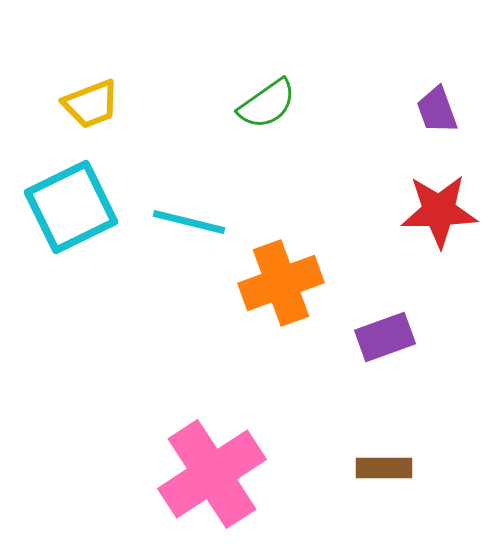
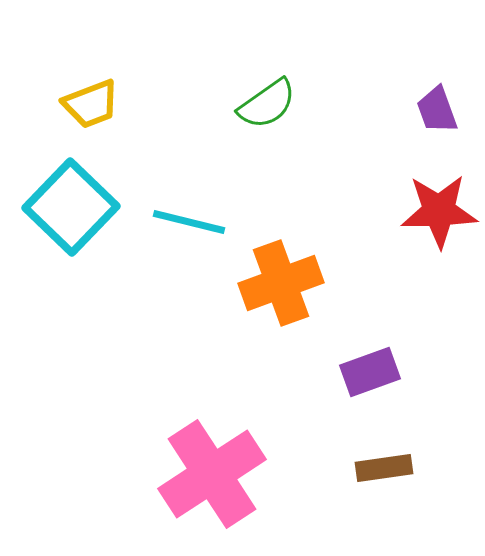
cyan square: rotated 20 degrees counterclockwise
purple rectangle: moved 15 px left, 35 px down
brown rectangle: rotated 8 degrees counterclockwise
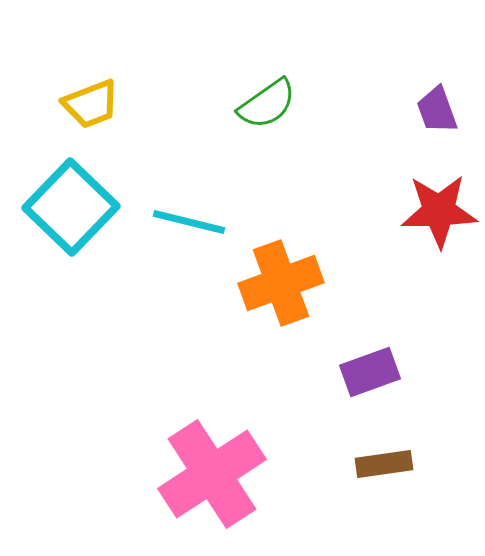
brown rectangle: moved 4 px up
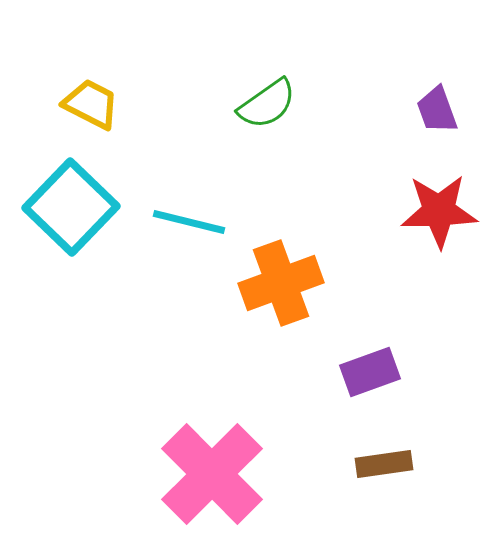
yellow trapezoid: rotated 132 degrees counterclockwise
pink cross: rotated 12 degrees counterclockwise
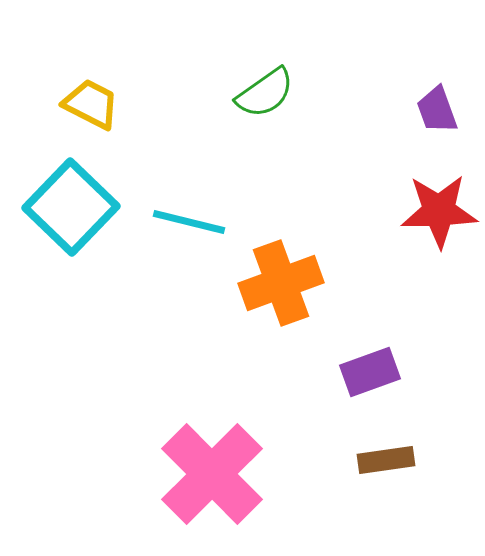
green semicircle: moved 2 px left, 11 px up
brown rectangle: moved 2 px right, 4 px up
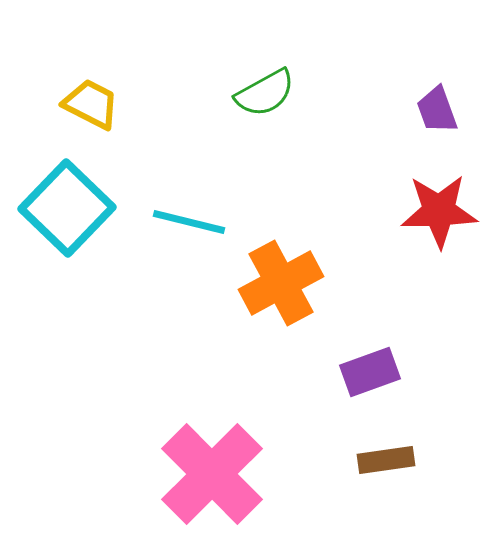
green semicircle: rotated 6 degrees clockwise
cyan square: moved 4 px left, 1 px down
orange cross: rotated 8 degrees counterclockwise
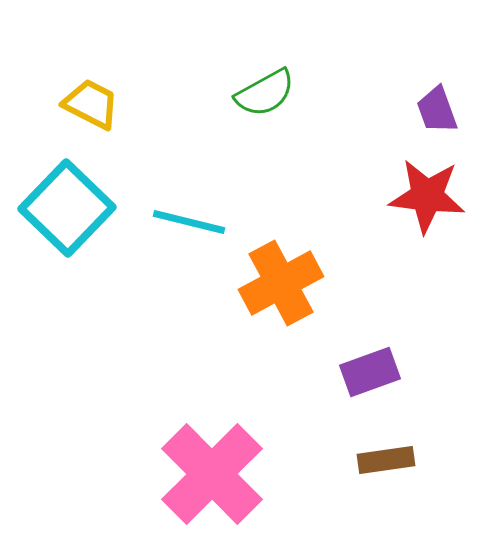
red star: moved 12 px left, 15 px up; rotated 8 degrees clockwise
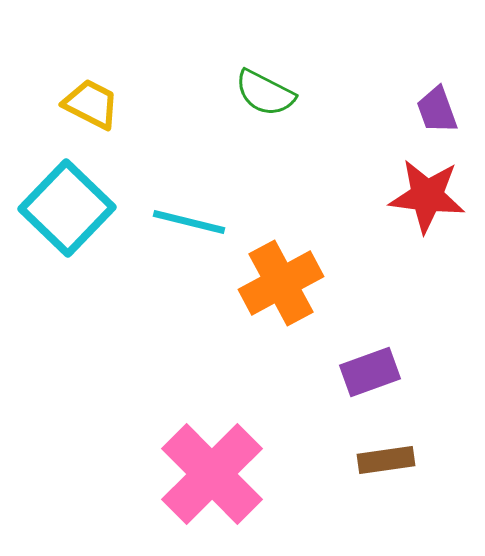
green semicircle: rotated 56 degrees clockwise
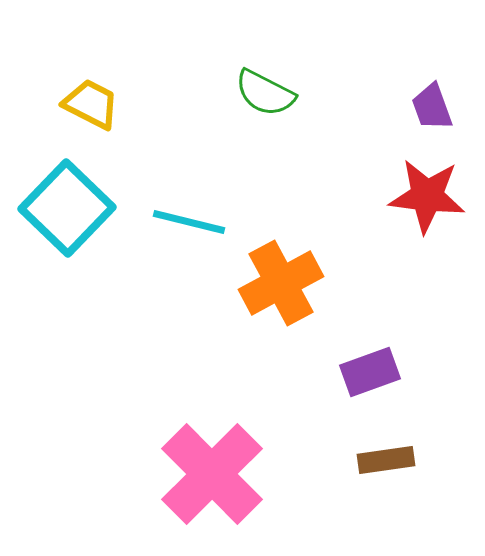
purple trapezoid: moved 5 px left, 3 px up
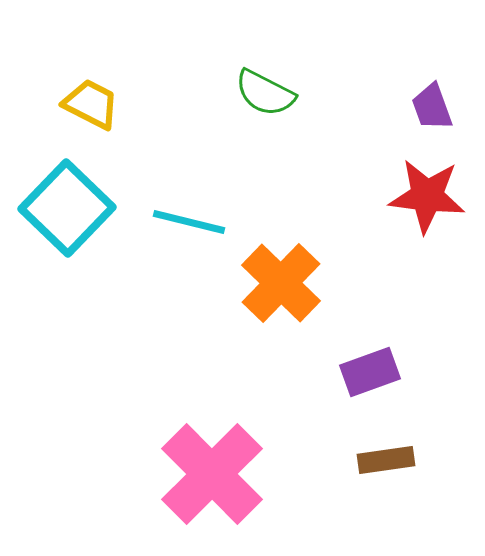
orange cross: rotated 18 degrees counterclockwise
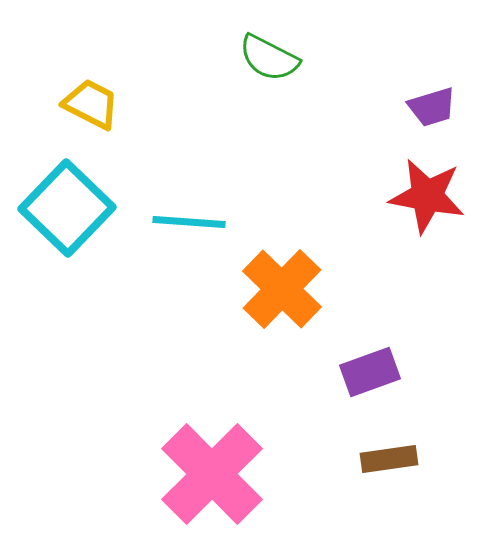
green semicircle: moved 4 px right, 35 px up
purple trapezoid: rotated 87 degrees counterclockwise
red star: rotated 4 degrees clockwise
cyan line: rotated 10 degrees counterclockwise
orange cross: moved 1 px right, 6 px down
brown rectangle: moved 3 px right, 1 px up
